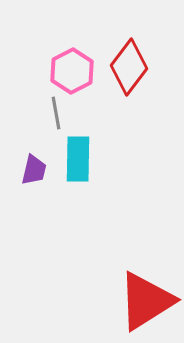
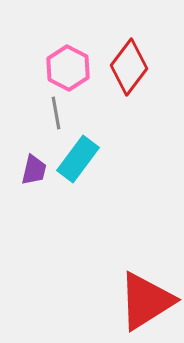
pink hexagon: moved 4 px left, 3 px up; rotated 6 degrees counterclockwise
cyan rectangle: rotated 36 degrees clockwise
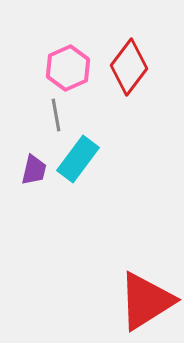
pink hexagon: rotated 9 degrees clockwise
gray line: moved 2 px down
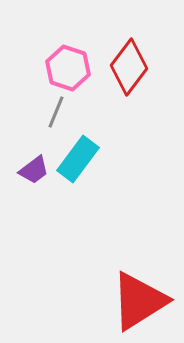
pink hexagon: rotated 18 degrees counterclockwise
gray line: moved 3 px up; rotated 32 degrees clockwise
purple trapezoid: rotated 40 degrees clockwise
red triangle: moved 7 px left
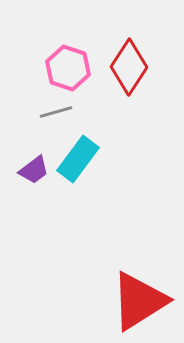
red diamond: rotated 4 degrees counterclockwise
gray line: rotated 52 degrees clockwise
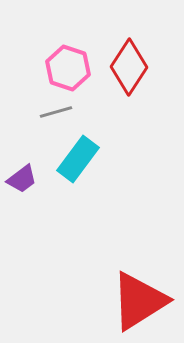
purple trapezoid: moved 12 px left, 9 px down
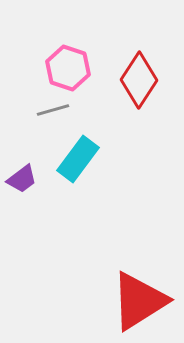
red diamond: moved 10 px right, 13 px down
gray line: moved 3 px left, 2 px up
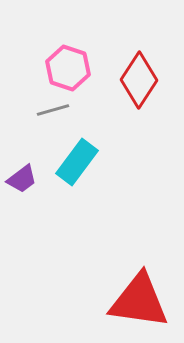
cyan rectangle: moved 1 px left, 3 px down
red triangle: rotated 40 degrees clockwise
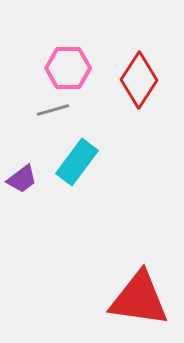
pink hexagon: rotated 18 degrees counterclockwise
red triangle: moved 2 px up
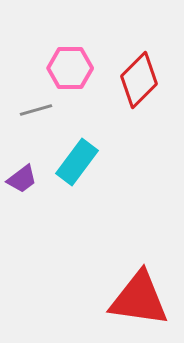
pink hexagon: moved 2 px right
red diamond: rotated 12 degrees clockwise
gray line: moved 17 px left
